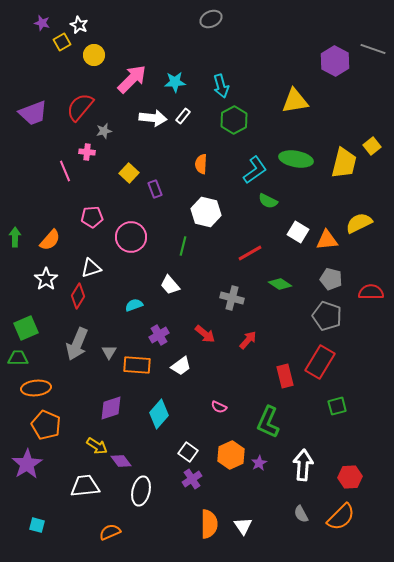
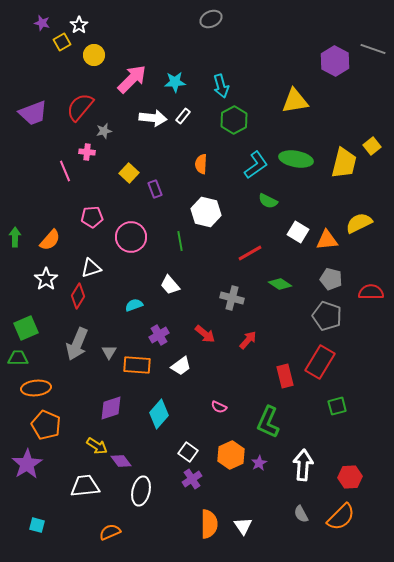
white star at (79, 25): rotated 12 degrees clockwise
cyan L-shape at (255, 170): moved 1 px right, 5 px up
green line at (183, 246): moved 3 px left, 5 px up; rotated 24 degrees counterclockwise
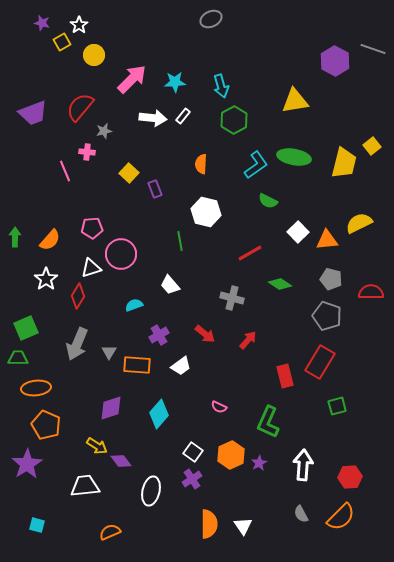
green ellipse at (296, 159): moved 2 px left, 2 px up
pink pentagon at (92, 217): moved 11 px down
white square at (298, 232): rotated 15 degrees clockwise
pink circle at (131, 237): moved 10 px left, 17 px down
white square at (188, 452): moved 5 px right
white ellipse at (141, 491): moved 10 px right
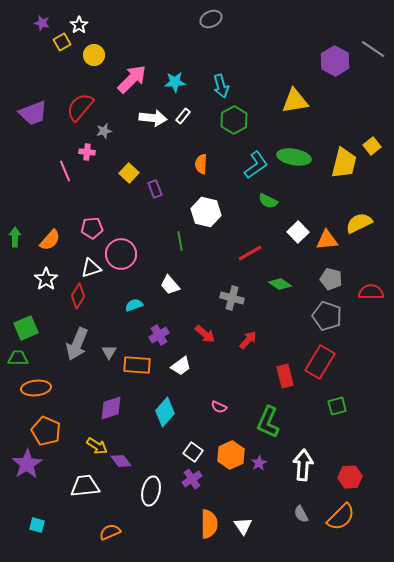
gray line at (373, 49): rotated 15 degrees clockwise
cyan diamond at (159, 414): moved 6 px right, 2 px up
orange pentagon at (46, 425): moved 6 px down
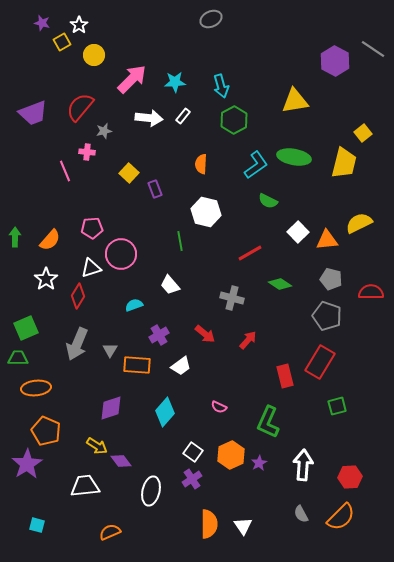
white arrow at (153, 118): moved 4 px left
yellow square at (372, 146): moved 9 px left, 13 px up
gray triangle at (109, 352): moved 1 px right, 2 px up
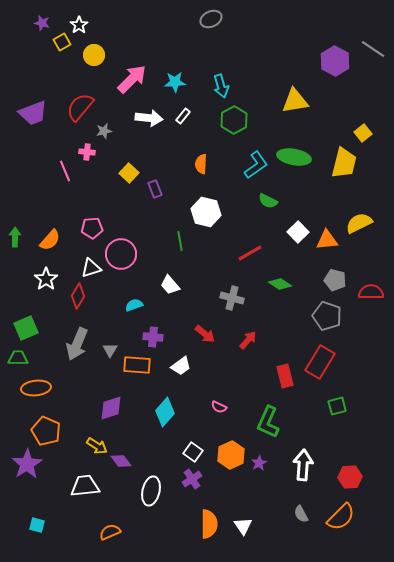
gray pentagon at (331, 279): moved 4 px right, 1 px down
purple cross at (159, 335): moved 6 px left, 2 px down; rotated 36 degrees clockwise
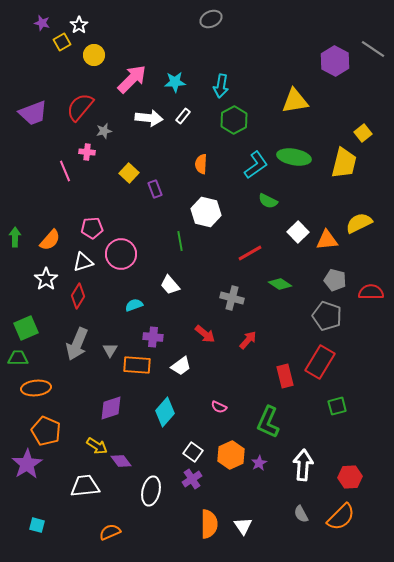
cyan arrow at (221, 86): rotated 25 degrees clockwise
white triangle at (91, 268): moved 8 px left, 6 px up
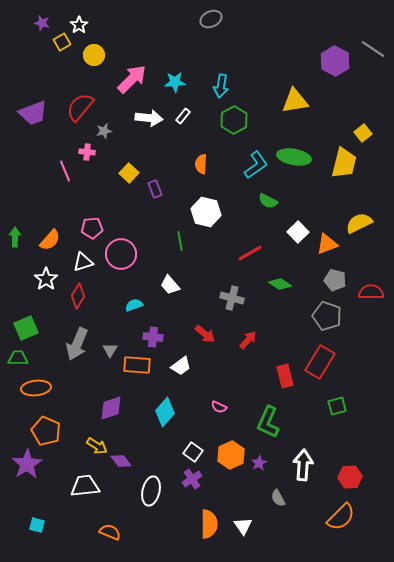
orange triangle at (327, 240): moved 4 px down; rotated 15 degrees counterclockwise
gray semicircle at (301, 514): moved 23 px left, 16 px up
orange semicircle at (110, 532): rotated 45 degrees clockwise
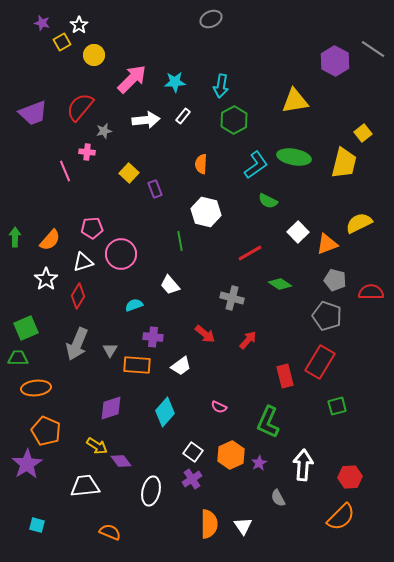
white arrow at (149, 118): moved 3 px left, 2 px down; rotated 12 degrees counterclockwise
